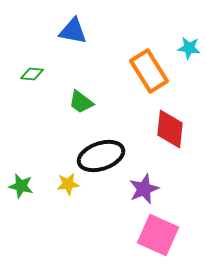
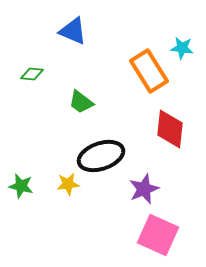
blue triangle: rotated 12 degrees clockwise
cyan star: moved 7 px left
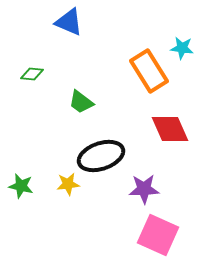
blue triangle: moved 4 px left, 9 px up
red diamond: rotated 30 degrees counterclockwise
purple star: rotated 20 degrees clockwise
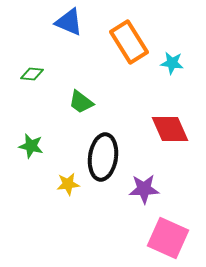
cyan star: moved 10 px left, 15 px down
orange rectangle: moved 20 px left, 29 px up
black ellipse: moved 2 px right, 1 px down; rotated 63 degrees counterclockwise
green star: moved 10 px right, 40 px up
pink square: moved 10 px right, 3 px down
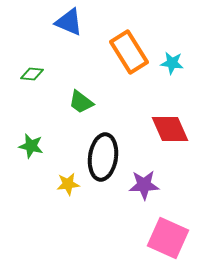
orange rectangle: moved 10 px down
purple star: moved 4 px up
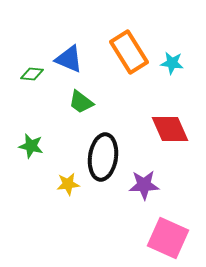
blue triangle: moved 37 px down
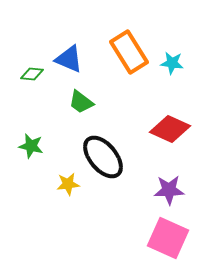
red diamond: rotated 42 degrees counterclockwise
black ellipse: rotated 48 degrees counterclockwise
purple star: moved 25 px right, 5 px down
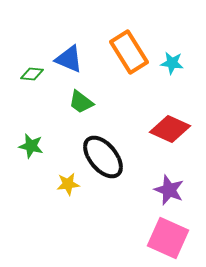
purple star: rotated 24 degrees clockwise
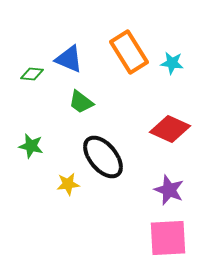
pink square: rotated 27 degrees counterclockwise
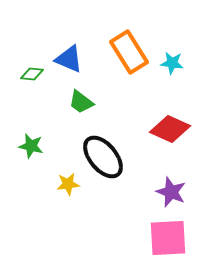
purple star: moved 2 px right, 2 px down
